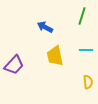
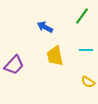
green line: rotated 18 degrees clockwise
yellow semicircle: rotated 128 degrees clockwise
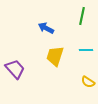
green line: rotated 24 degrees counterclockwise
blue arrow: moved 1 px right, 1 px down
yellow trapezoid: rotated 30 degrees clockwise
purple trapezoid: moved 1 px right, 4 px down; rotated 85 degrees counterclockwise
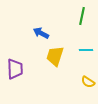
blue arrow: moved 5 px left, 5 px down
purple trapezoid: rotated 40 degrees clockwise
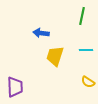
blue arrow: rotated 21 degrees counterclockwise
purple trapezoid: moved 18 px down
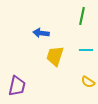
purple trapezoid: moved 2 px right, 1 px up; rotated 15 degrees clockwise
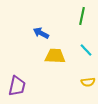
blue arrow: rotated 21 degrees clockwise
cyan line: rotated 48 degrees clockwise
yellow trapezoid: rotated 75 degrees clockwise
yellow semicircle: rotated 40 degrees counterclockwise
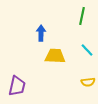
blue arrow: rotated 63 degrees clockwise
cyan line: moved 1 px right
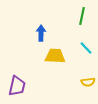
cyan line: moved 1 px left, 2 px up
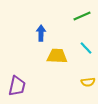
green line: rotated 54 degrees clockwise
yellow trapezoid: moved 2 px right
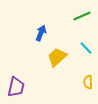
blue arrow: rotated 21 degrees clockwise
yellow trapezoid: moved 1 px down; rotated 45 degrees counterclockwise
yellow semicircle: rotated 96 degrees clockwise
purple trapezoid: moved 1 px left, 1 px down
